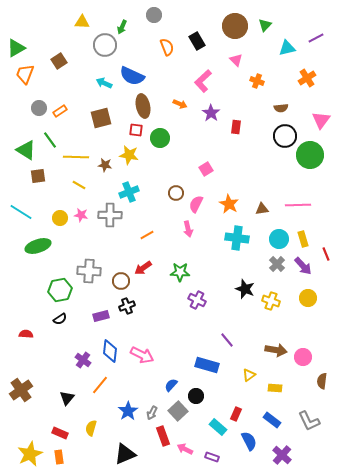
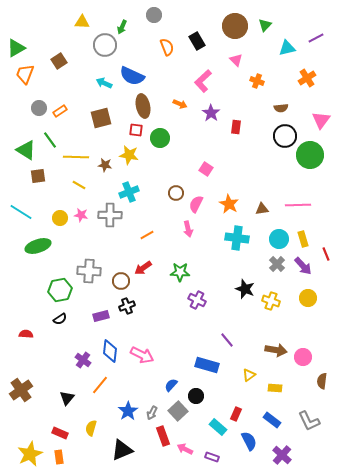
pink square at (206, 169): rotated 24 degrees counterclockwise
black triangle at (125, 454): moved 3 px left, 4 px up
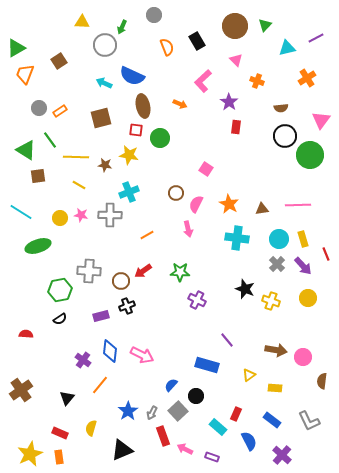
purple star at (211, 113): moved 18 px right, 11 px up
red arrow at (143, 268): moved 3 px down
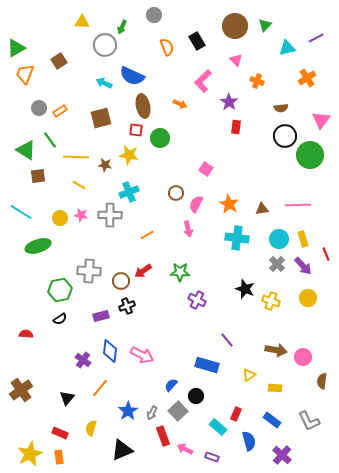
orange line at (100, 385): moved 3 px down
blue semicircle at (249, 441): rotated 12 degrees clockwise
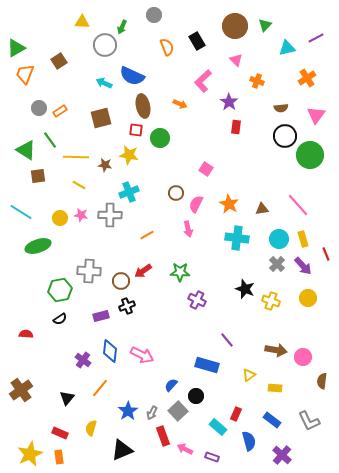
pink triangle at (321, 120): moved 5 px left, 5 px up
pink line at (298, 205): rotated 50 degrees clockwise
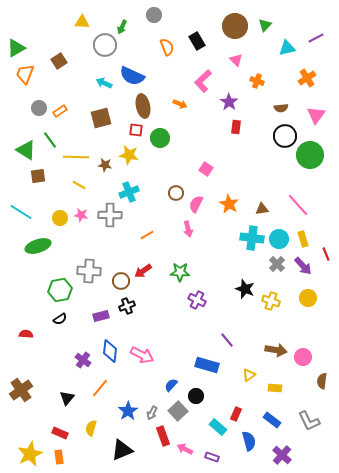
cyan cross at (237, 238): moved 15 px right
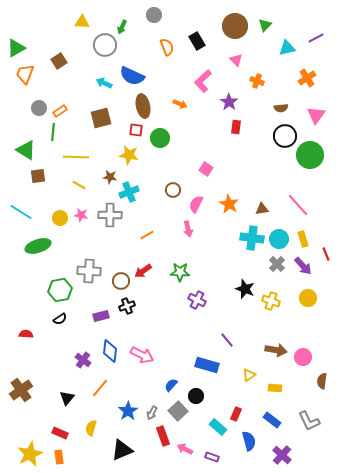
green line at (50, 140): moved 3 px right, 8 px up; rotated 42 degrees clockwise
brown star at (105, 165): moved 5 px right, 12 px down
brown circle at (176, 193): moved 3 px left, 3 px up
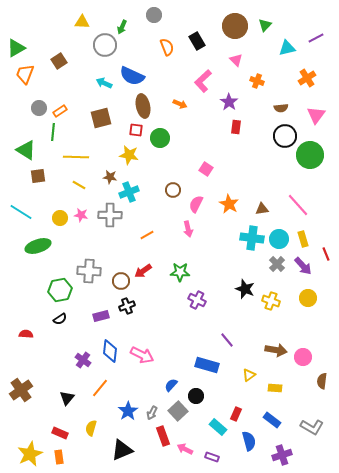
gray L-shape at (309, 421): moved 3 px right, 6 px down; rotated 35 degrees counterclockwise
purple cross at (282, 455): rotated 30 degrees clockwise
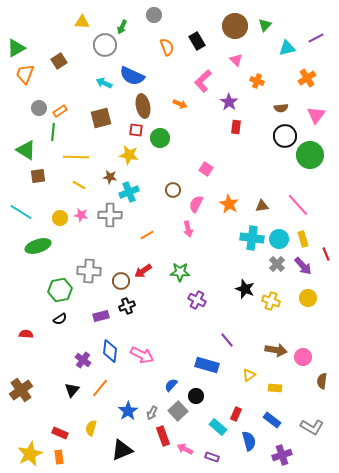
brown triangle at (262, 209): moved 3 px up
black triangle at (67, 398): moved 5 px right, 8 px up
